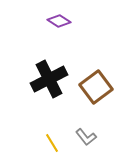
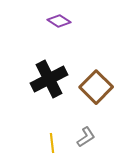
brown square: rotated 8 degrees counterclockwise
gray L-shape: rotated 85 degrees counterclockwise
yellow line: rotated 24 degrees clockwise
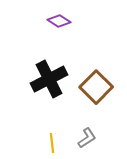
gray L-shape: moved 1 px right, 1 px down
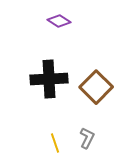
black cross: rotated 24 degrees clockwise
gray L-shape: rotated 30 degrees counterclockwise
yellow line: moved 3 px right; rotated 12 degrees counterclockwise
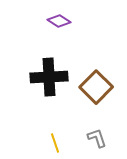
black cross: moved 2 px up
gray L-shape: moved 10 px right; rotated 45 degrees counterclockwise
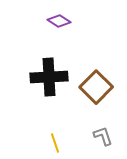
gray L-shape: moved 6 px right, 2 px up
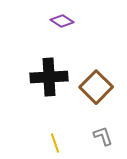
purple diamond: moved 3 px right
